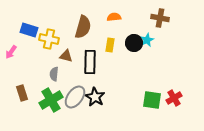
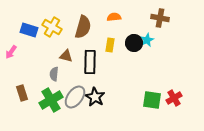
yellow cross: moved 3 px right, 12 px up; rotated 18 degrees clockwise
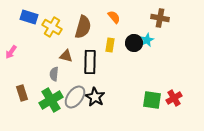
orange semicircle: rotated 56 degrees clockwise
blue rectangle: moved 13 px up
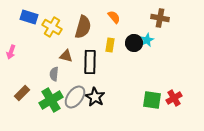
pink arrow: rotated 16 degrees counterclockwise
brown rectangle: rotated 63 degrees clockwise
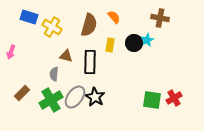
brown semicircle: moved 6 px right, 2 px up
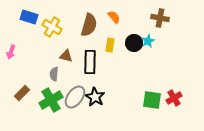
cyan star: moved 1 px right, 1 px down
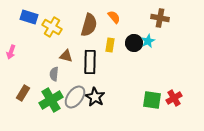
brown rectangle: moved 1 px right; rotated 14 degrees counterclockwise
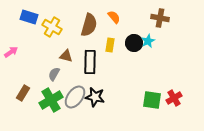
pink arrow: rotated 144 degrees counterclockwise
gray semicircle: rotated 24 degrees clockwise
black star: rotated 18 degrees counterclockwise
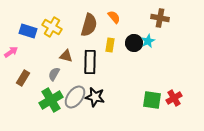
blue rectangle: moved 1 px left, 14 px down
brown rectangle: moved 15 px up
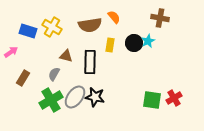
brown semicircle: moved 1 px right; rotated 65 degrees clockwise
